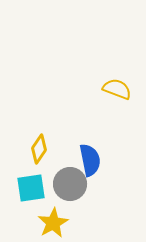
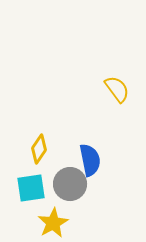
yellow semicircle: rotated 32 degrees clockwise
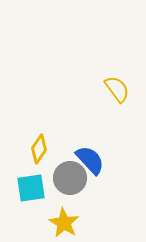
blue semicircle: rotated 32 degrees counterclockwise
gray circle: moved 6 px up
yellow star: moved 11 px right; rotated 12 degrees counterclockwise
